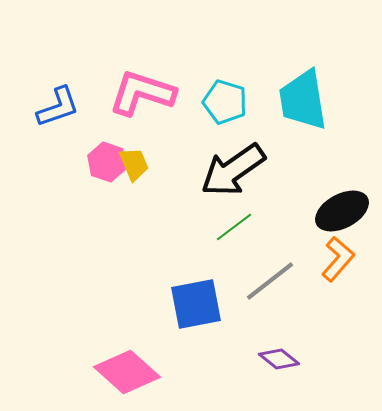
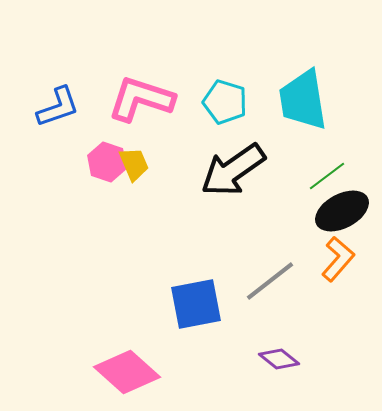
pink L-shape: moved 1 px left, 6 px down
green line: moved 93 px right, 51 px up
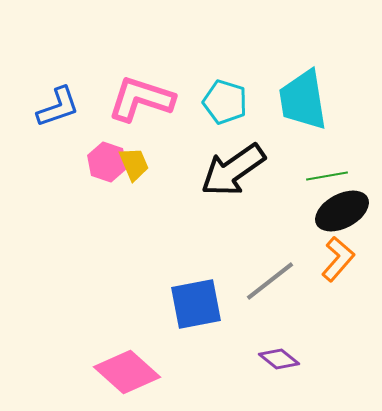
green line: rotated 27 degrees clockwise
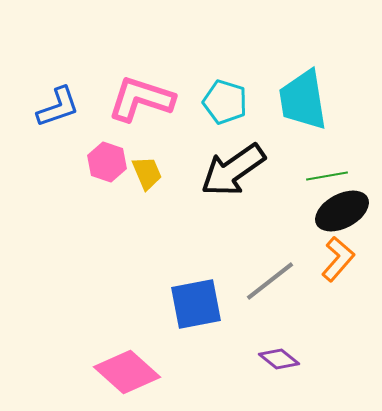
yellow trapezoid: moved 13 px right, 9 px down
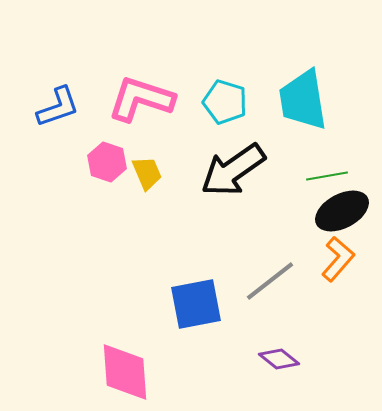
pink diamond: moved 2 px left; rotated 44 degrees clockwise
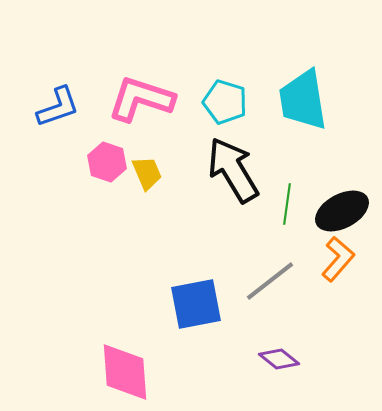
black arrow: rotated 94 degrees clockwise
green line: moved 40 px left, 28 px down; rotated 72 degrees counterclockwise
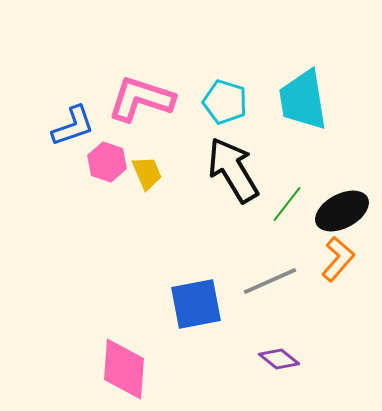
blue L-shape: moved 15 px right, 19 px down
green line: rotated 30 degrees clockwise
gray line: rotated 14 degrees clockwise
pink diamond: moved 1 px left, 3 px up; rotated 8 degrees clockwise
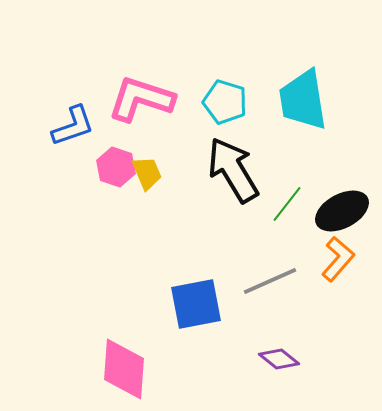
pink hexagon: moved 9 px right, 5 px down
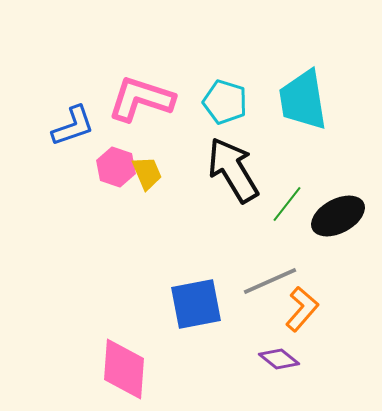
black ellipse: moved 4 px left, 5 px down
orange L-shape: moved 36 px left, 50 px down
